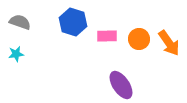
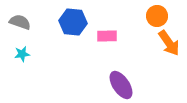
blue hexagon: rotated 12 degrees counterclockwise
orange circle: moved 18 px right, 23 px up
cyan star: moved 6 px right
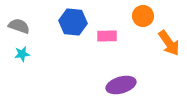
orange circle: moved 14 px left
gray semicircle: moved 1 px left, 4 px down
purple ellipse: rotated 72 degrees counterclockwise
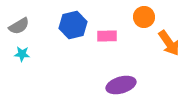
orange circle: moved 1 px right, 1 px down
blue hexagon: moved 3 px down; rotated 20 degrees counterclockwise
gray semicircle: rotated 130 degrees clockwise
cyan star: rotated 14 degrees clockwise
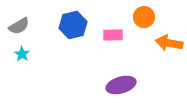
pink rectangle: moved 6 px right, 1 px up
orange arrow: rotated 136 degrees clockwise
cyan star: rotated 28 degrees clockwise
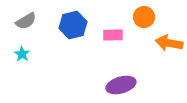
gray semicircle: moved 7 px right, 5 px up
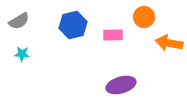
gray semicircle: moved 7 px left
cyan star: rotated 28 degrees counterclockwise
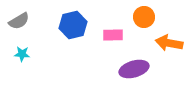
purple ellipse: moved 13 px right, 16 px up
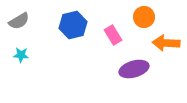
pink rectangle: rotated 60 degrees clockwise
orange arrow: moved 3 px left; rotated 8 degrees counterclockwise
cyan star: moved 1 px left, 1 px down
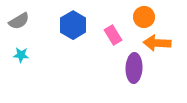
blue hexagon: rotated 16 degrees counterclockwise
orange arrow: moved 9 px left
purple ellipse: moved 1 px up; rotated 72 degrees counterclockwise
